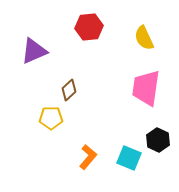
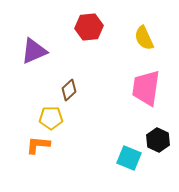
orange L-shape: moved 50 px left, 12 px up; rotated 125 degrees counterclockwise
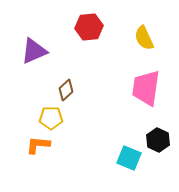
brown diamond: moved 3 px left
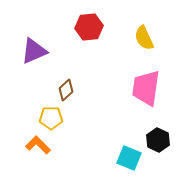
orange L-shape: rotated 40 degrees clockwise
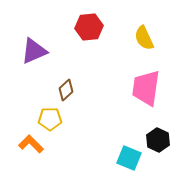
yellow pentagon: moved 1 px left, 1 px down
orange L-shape: moved 7 px left, 1 px up
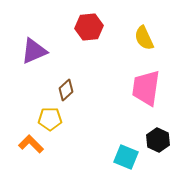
cyan square: moved 3 px left, 1 px up
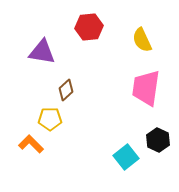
yellow semicircle: moved 2 px left, 2 px down
purple triangle: moved 8 px right, 1 px down; rotated 32 degrees clockwise
cyan square: rotated 30 degrees clockwise
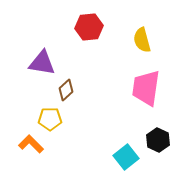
yellow semicircle: rotated 10 degrees clockwise
purple triangle: moved 11 px down
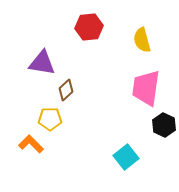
black hexagon: moved 6 px right, 15 px up
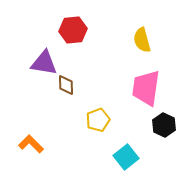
red hexagon: moved 16 px left, 3 px down
purple triangle: moved 2 px right
brown diamond: moved 5 px up; rotated 50 degrees counterclockwise
yellow pentagon: moved 48 px right, 1 px down; rotated 20 degrees counterclockwise
